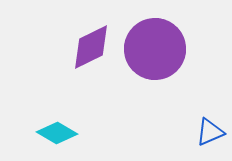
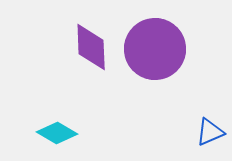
purple diamond: rotated 66 degrees counterclockwise
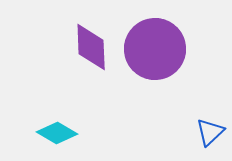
blue triangle: rotated 20 degrees counterclockwise
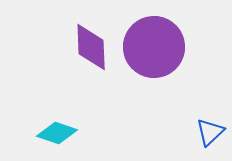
purple circle: moved 1 px left, 2 px up
cyan diamond: rotated 12 degrees counterclockwise
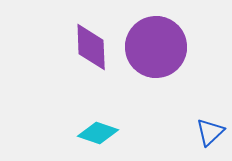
purple circle: moved 2 px right
cyan diamond: moved 41 px right
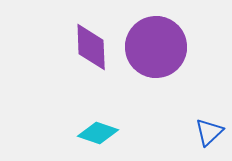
blue triangle: moved 1 px left
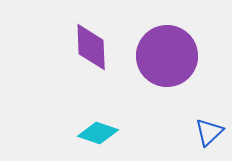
purple circle: moved 11 px right, 9 px down
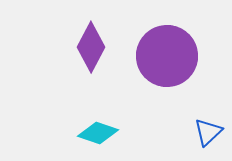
purple diamond: rotated 30 degrees clockwise
blue triangle: moved 1 px left
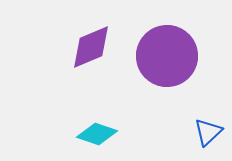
purple diamond: rotated 39 degrees clockwise
cyan diamond: moved 1 px left, 1 px down
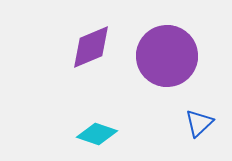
blue triangle: moved 9 px left, 9 px up
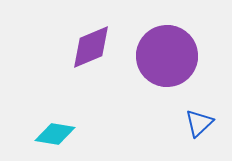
cyan diamond: moved 42 px left; rotated 9 degrees counterclockwise
